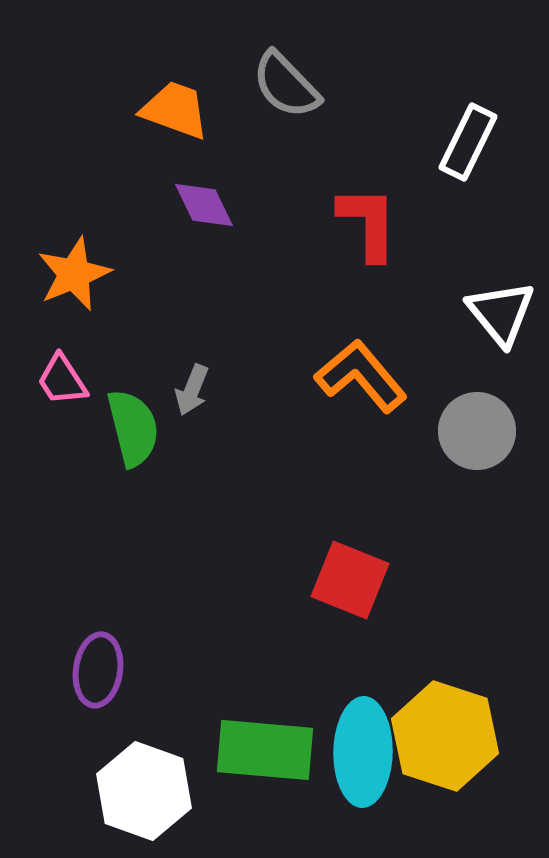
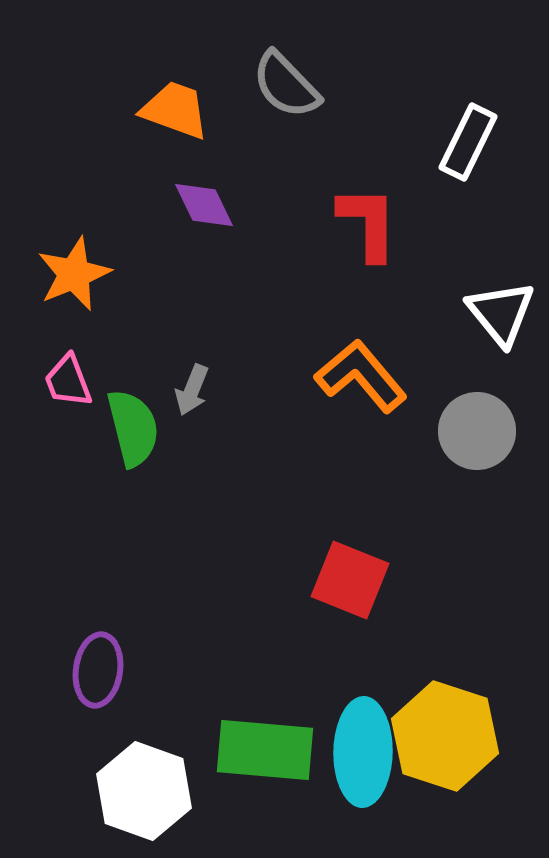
pink trapezoid: moved 6 px right, 1 px down; rotated 12 degrees clockwise
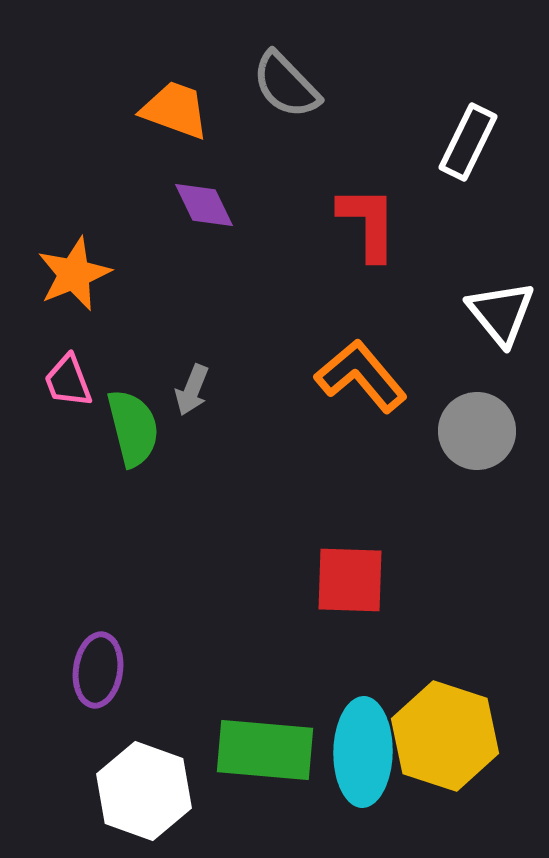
red square: rotated 20 degrees counterclockwise
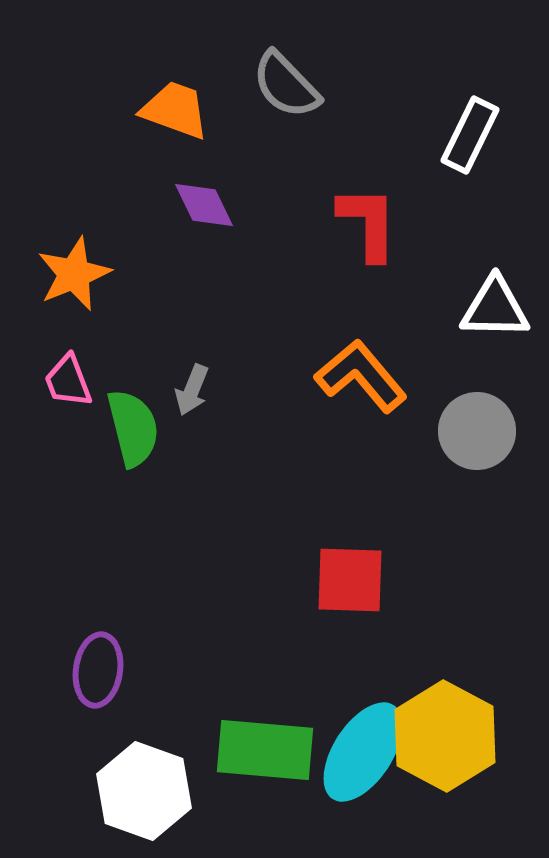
white rectangle: moved 2 px right, 7 px up
white triangle: moved 6 px left, 5 px up; rotated 50 degrees counterclockwise
yellow hexagon: rotated 10 degrees clockwise
cyan ellipse: rotated 32 degrees clockwise
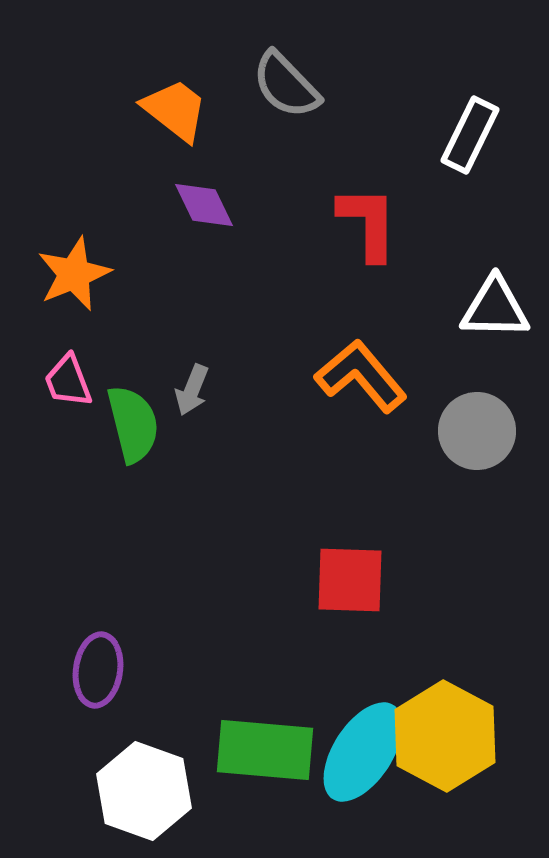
orange trapezoid: rotated 18 degrees clockwise
green semicircle: moved 4 px up
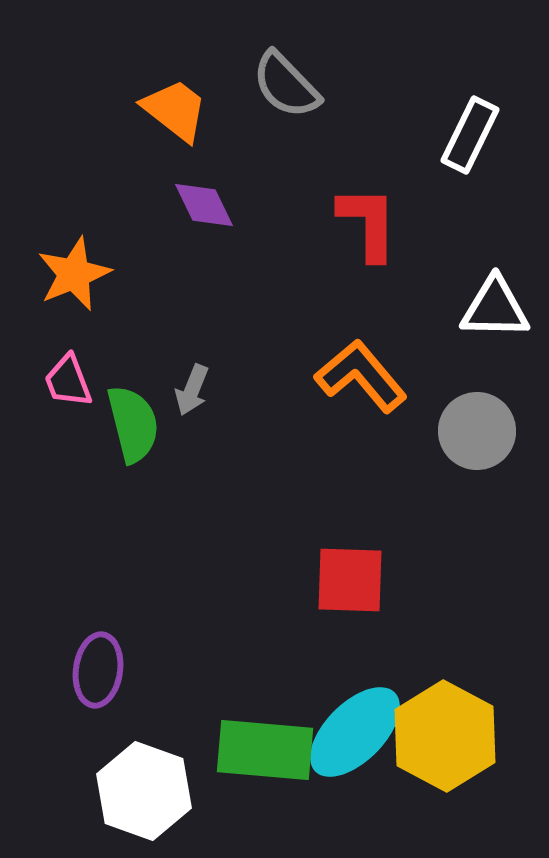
cyan ellipse: moved 8 px left, 20 px up; rotated 12 degrees clockwise
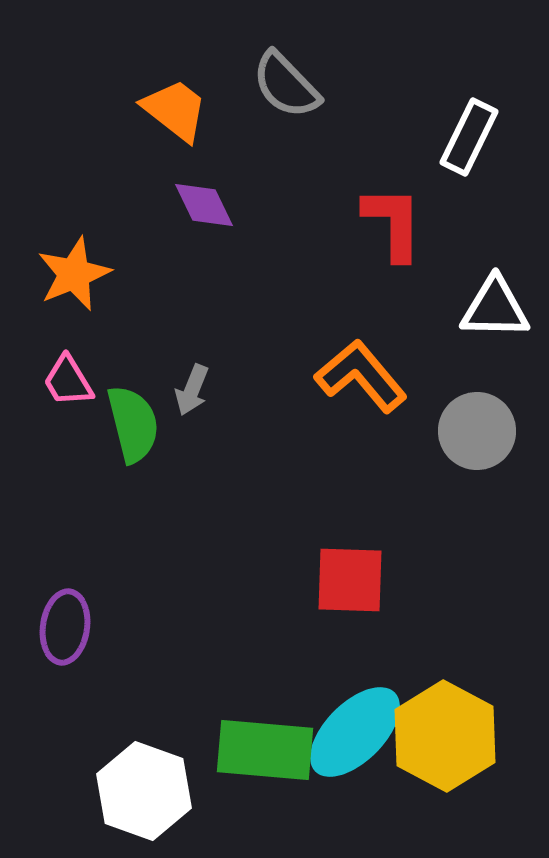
white rectangle: moved 1 px left, 2 px down
red L-shape: moved 25 px right
pink trapezoid: rotated 10 degrees counterclockwise
purple ellipse: moved 33 px left, 43 px up
